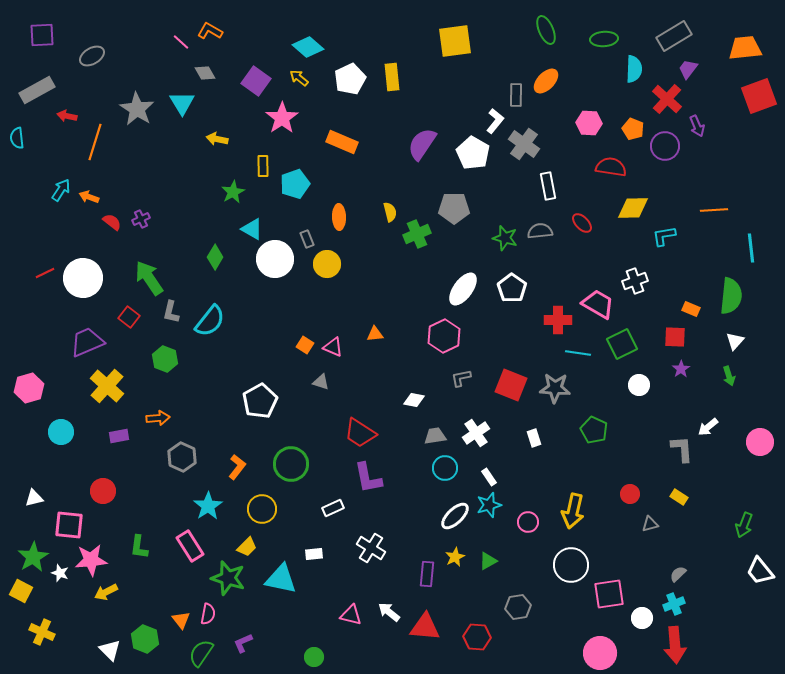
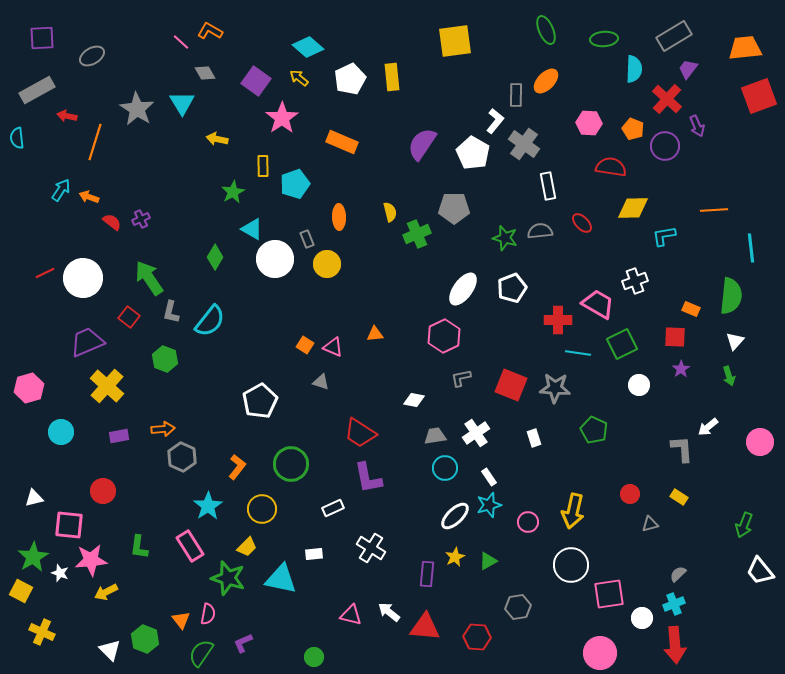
purple square at (42, 35): moved 3 px down
white pentagon at (512, 288): rotated 16 degrees clockwise
orange arrow at (158, 418): moved 5 px right, 11 px down
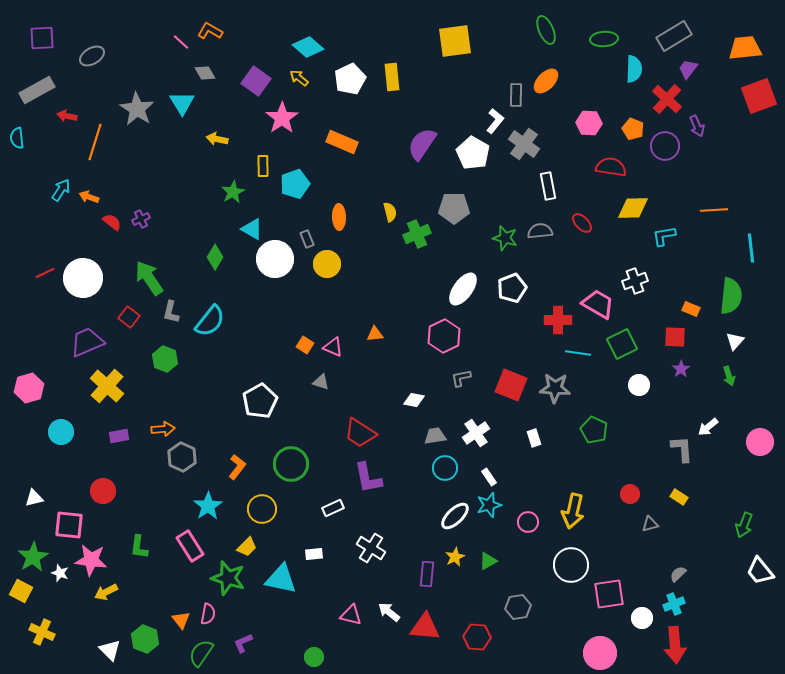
pink star at (91, 560): rotated 12 degrees clockwise
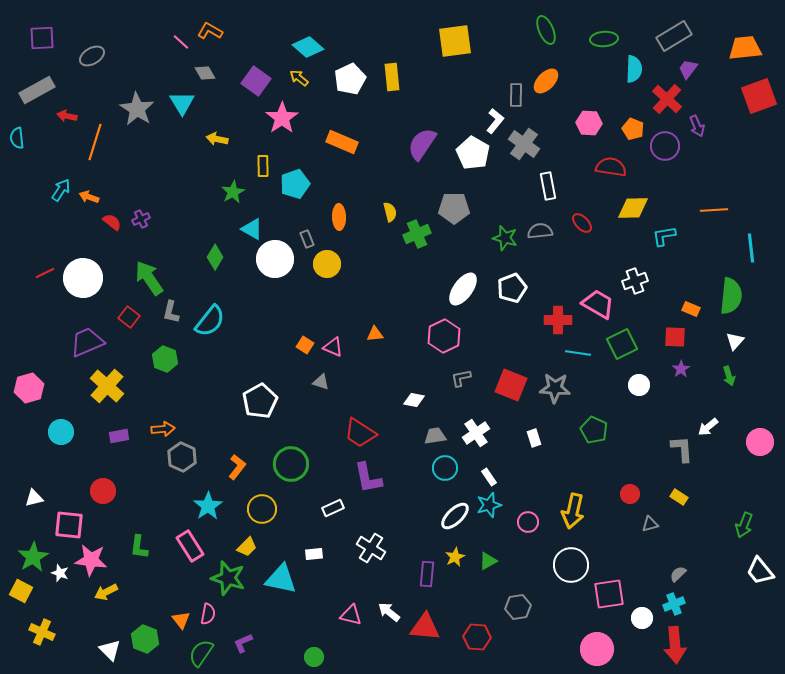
pink circle at (600, 653): moved 3 px left, 4 px up
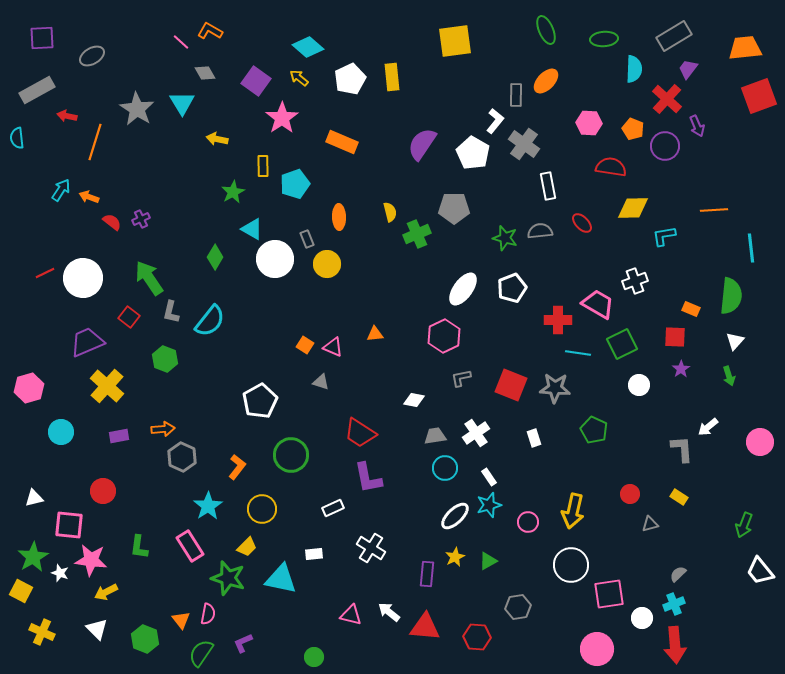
green circle at (291, 464): moved 9 px up
white triangle at (110, 650): moved 13 px left, 21 px up
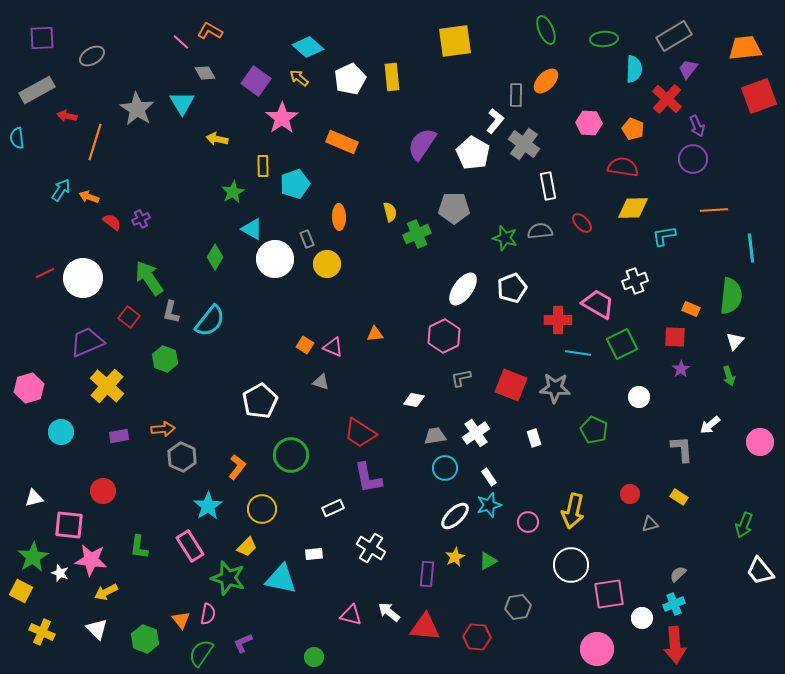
purple circle at (665, 146): moved 28 px right, 13 px down
red semicircle at (611, 167): moved 12 px right
white circle at (639, 385): moved 12 px down
white arrow at (708, 427): moved 2 px right, 2 px up
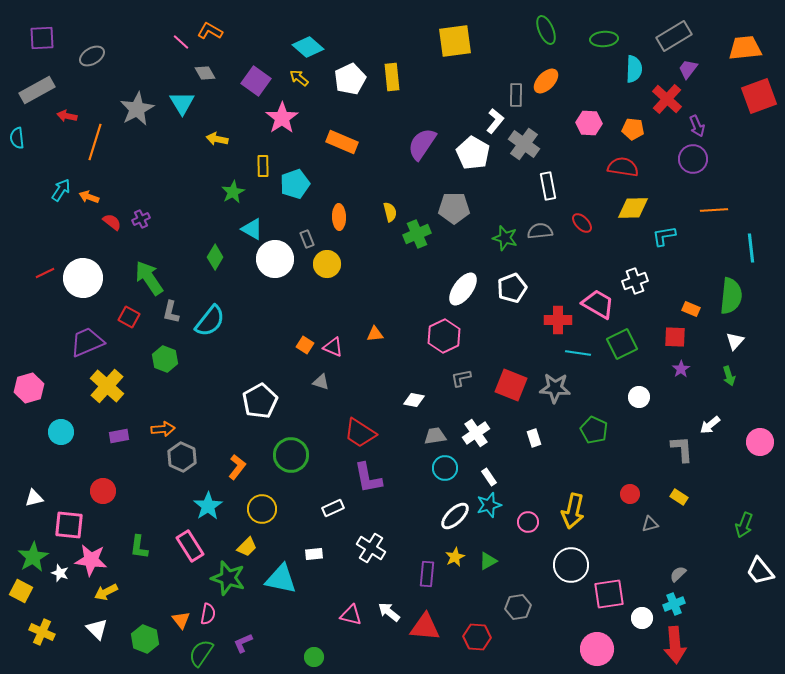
gray star at (137, 109): rotated 12 degrees clockwise
orange pentagon at (633, 129): rotated 15 degrees counterclockwise
red square at (129, 317): rotated 10 degrees counterclockwise
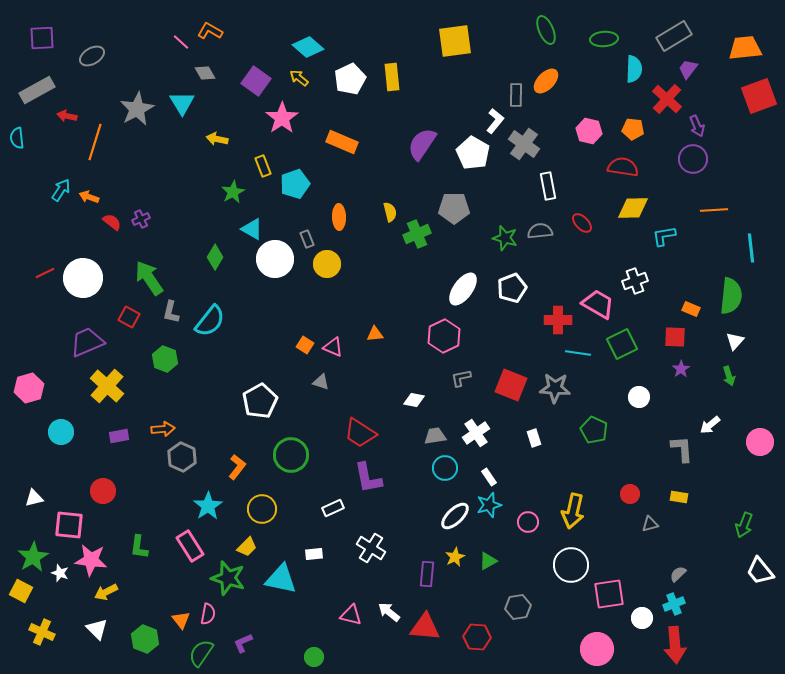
pink hexagon at (589, 123): moved 8 px down; rotated 10 degrees clockwise
yellow rectangle at (263, 166): rotated 20 degrees counterclockwise
yellow rectangle at (679, 497): rotated 24 degrees counterclockwise
